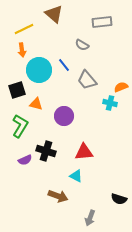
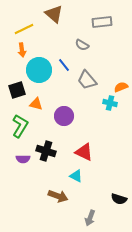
red triangle: rotated 30 degrees clockwise
purple semicircle: moved 2 px left, 1 px up; rotated 24 degrees clockwise
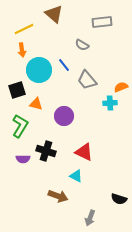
cyan cross: rotated 16 degrees counterclockwise
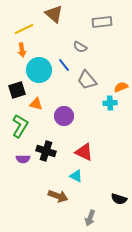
gray semicircle: moved 2 px left, 2 px down
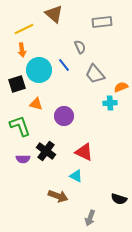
gray semicircle: rotated 144 degrees counterclockwise
gray trapezoid: moved 8 px right, 6 px up
black square: moved 6 px up
green L-shape: rotated 50 degrees counterclockwise
black cross: rotated 18 degrees clockwise
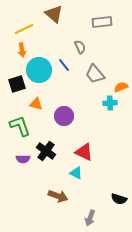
cyan triangle: moved 3 px up
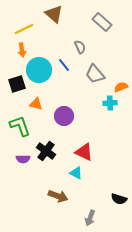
gray rectangle: rotated 48 degrees clockwise
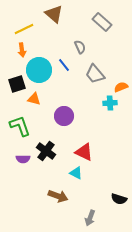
orange triangle: moved 2 px left, 5 px up
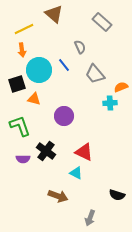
black semicircle: moved 2 px left, 4 px up
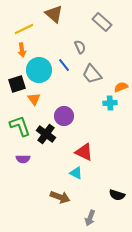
gray trapezoid: moved 3 px left
orange triangle: rotated 40 degrees clockwise
black cross: moved 17 px up
brown arrow: moved 2 px right, 1 px down
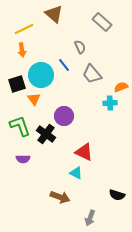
cyan circle: moved 2 px right, 5 px down
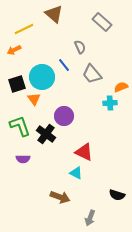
orange arrow: moved 8 px left; rotated 72 degrees clockwise
cyan circle: moved 1 px right, 2 px down
